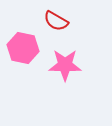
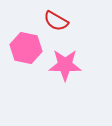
pink hexagon: moved 3 px right
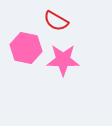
pink star: moved 2 px left, 5 px up
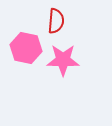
red semicircle: rotated 115 degrees counterclockwise
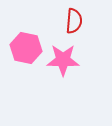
red semicircle: moved 18 px right
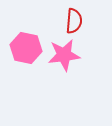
pink star: moved 1 px right, 5 px up; rotated 8 degrees counterclockwise
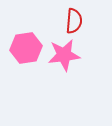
pink hexagon: rotated 20 degrees counterclockwise
